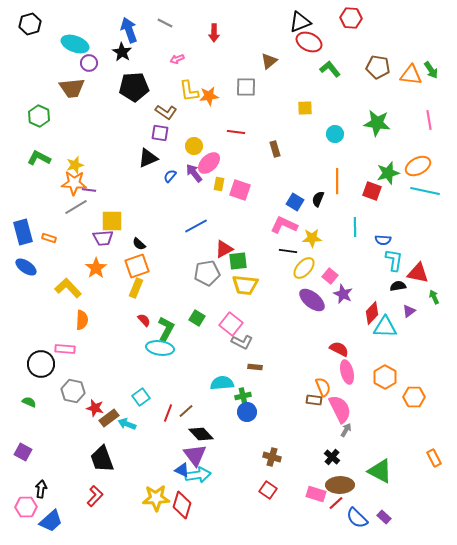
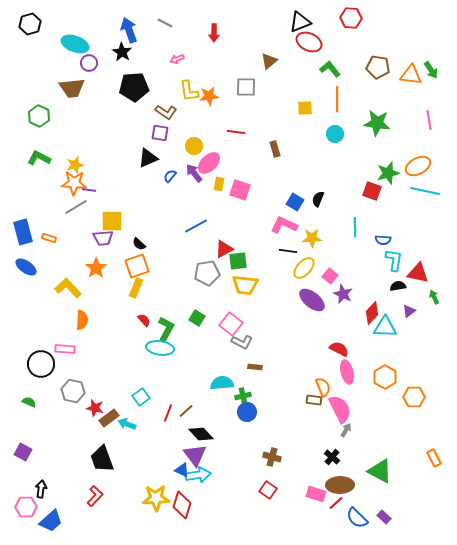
orange line at (337, 181): moved 82 px up
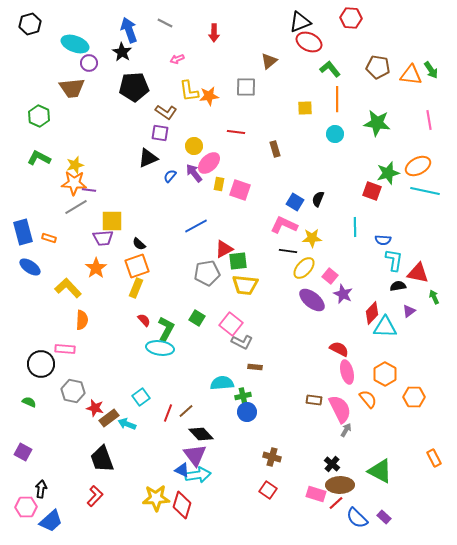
blue ellipse at (26, 267): moved 4 px right
orange hexagon at (385, 377): moved 3 px up
orange semicircle at (323, 387): moved 45 px right, 12 px down; rotated 18 degrees counterclockwise
black cross at (332, 457): moved 7 px down
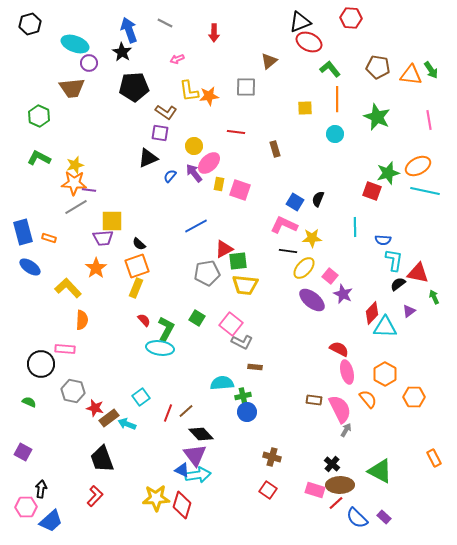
green star at (377, 123): moved 6 px up; rotated 16 degrees clockwise
black semicircle at (398, 286): moved 2 px up; rotated 28 degrees counterclockwise
pink rectangle at (316, 494): moved 1 px left, 4 px up
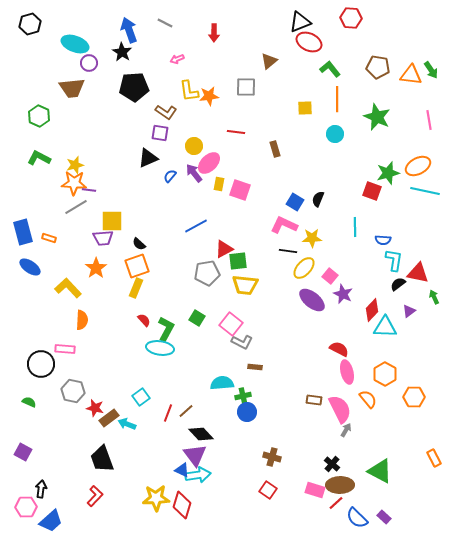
red diamond at (372, 313): moved 3 px up
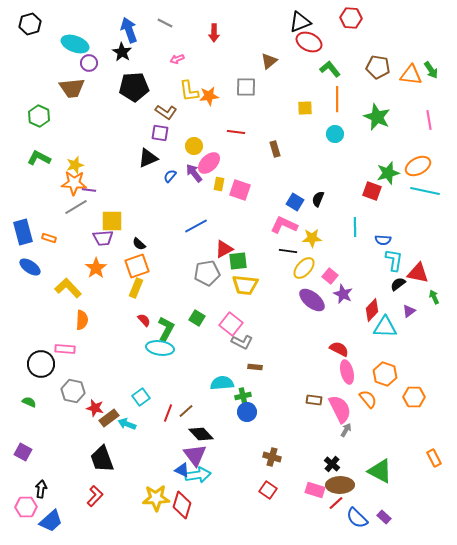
orange hexagon at (385, 374): rotated 10 degrees counterclockwise
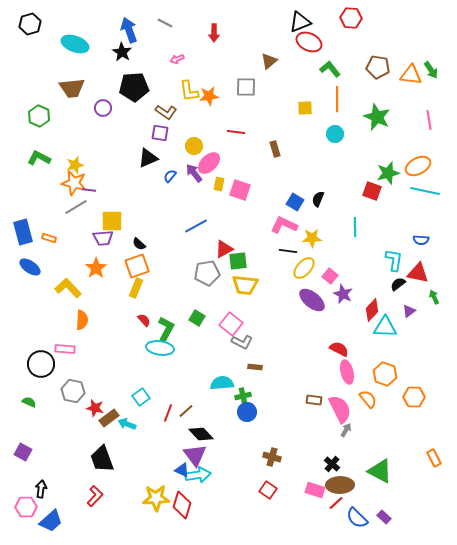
purple circle at (89, 63): moved 14 px right, 45 px down
orange star at (74, 183): rotated 10 degrees clockwise
blue semicircle at (383, 240): moved 38 px right
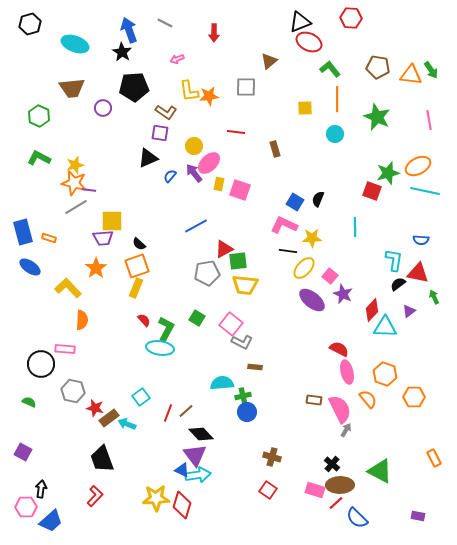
purple rectangle at (384, 517): moved 34 px right, 1 px up; rotated 32 degrees counterclockwise
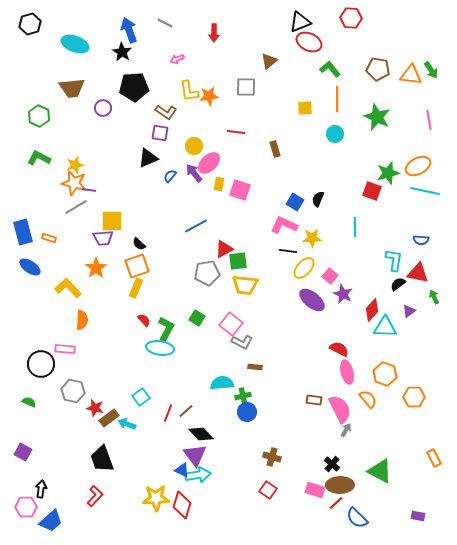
brown pentagon at (378, 67): moved 2 px down
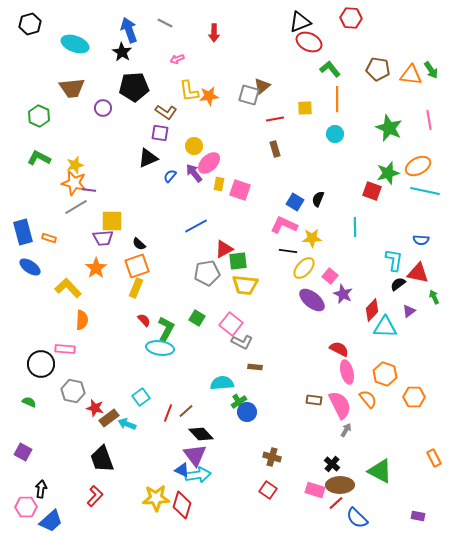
brown triangle at (269, 61): moved 7 px left, 25 px down
gray square at (246, 87): moved 3 px right, 8 px down; rotated 15 degrees clockwise
green star at (377, 117): moved 12 px right, 11 px down
red line at (236, 132): moved 39 px right, 13 px up; rotated 18 degrees counterclockwise
green cross at (243, 396): moved 4 px left, 6 px down; rotated 21 degrees counterclockwise
pink semicircle at (340, 409): moved 4 px up
